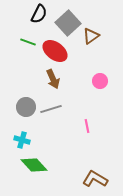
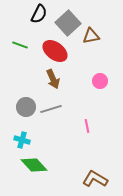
brown triangle: rotated 24 degrees clockwise
green line: moved 8 px left, 3 px down
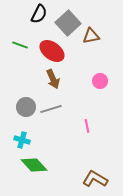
red ellipse: moved 3 px left
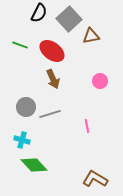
black semicircle: moved 1 px up
gray square: moved 1 px right, 4 px up
gray line: moved 1 px left, 5 px down
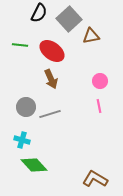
green line: rotated 14 degrees counterclockwise
brown arrow: moved 2 px left
pink line: moved 12 px right, 20 px up
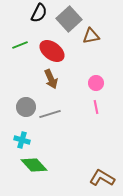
green line: rotated 28 degrees counterclockwise
pink circle: moved 4 px left, 2 px down
pink line: moved 3 px left, 1 px down
brown L-shape: moved 7 px right, 1 px up
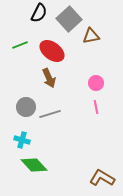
brown arrow: moved 2 px left, 1 px up
